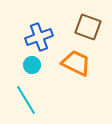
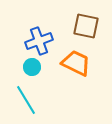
brown square: moved 2 px left, 1 px up; rotated 8 degrees counterclockwise
blue cross: moved 4 px down
cyan circle: moved 2 px down
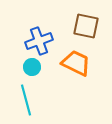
cyan line: rotated 16 degrees clockwise
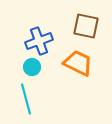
orange trapezoid: moved 2 px right
cyan line: moved 1 px up
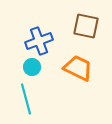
orange trapezoid: moved 5 px down
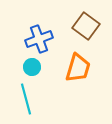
brown square: rotated 24 degrees clockwise
blue cross: moved 2 px up
orange trapezoid: rotated 80 degrees clockwise
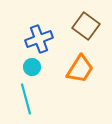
orange trapezoid: moved 2 px right, 1 px down; rotated 16 degrees clockwise
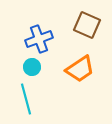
brown square: moved 1 px right, 1 px up; rotated 12 degrees counterclockwise
orange trapezoid: rotated 24 degrees clockwise
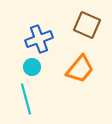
orange trapezoid: rotated 16 degrees counterclockwise
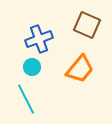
cyan line: rotated 12 degrees counterclockwise
